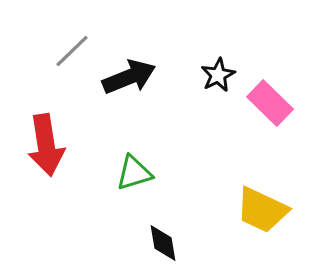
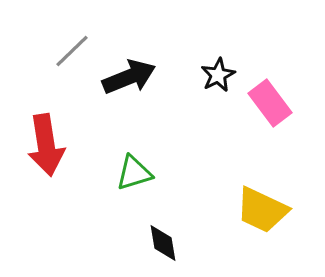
pink rectangle: rotated 9 degrees clockwise
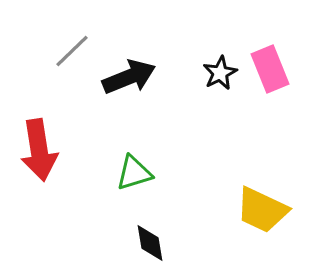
black star: moved 2 px right, 2 px up
pink rectangle: moved 34 px up; rotated 15 degrees clockwise
red arrow: moved 7 px left, 5 px down
black diamond: moved 13 px left
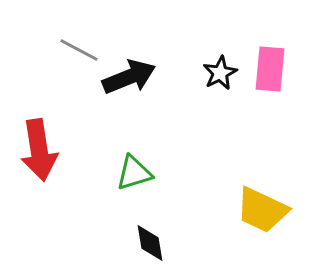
gray line: moved 7 px right, 1 px up; rotated 72 degrees clockwise
pink rectangle: rotated 27 degrees clockwise
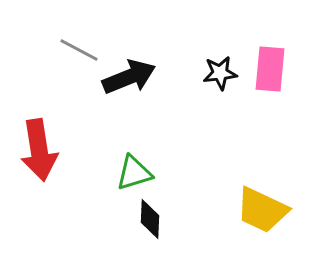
black star: rotated 20 degrees clockwise
black diamond: moved 24 px up; rotated 12 degrees clockwise
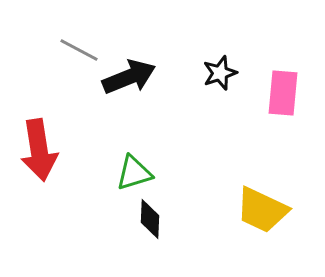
pink rectangle: moved 13 px right, 24 px down
black star: rotated 12 degrees counterclockwise
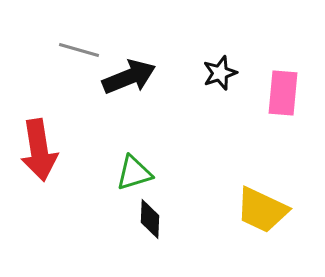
gray line: rotated 12 degrees counterclockwise
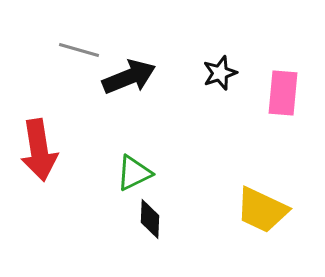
green triangle: rotated 9 degrees counterclockwise
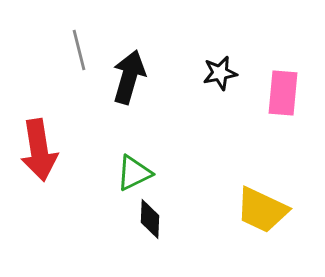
gray line: rotated 60 degrees clockwise
black star: rotated 8 degrees clockwise
black arrow: rotated 52 degrees counterclockwise
